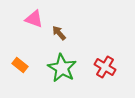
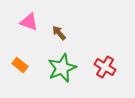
pink triangle: moved 5 px left, 3 px down
green star: rotated 20 degrees clockwise
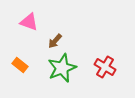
brown arrow: moved 4 px left, 8 px down; rotated 98 degrees counterclockwise
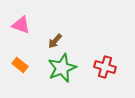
pink triangle: moved 8 px left, 3 px down
red cross: rotated 15 degrees counterclockwise
